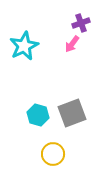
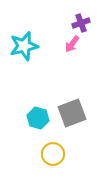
cyan star: rotated 12 degrees clockwise
cyan hexagon: moved 3 px down
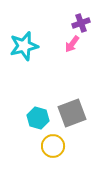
yellow circle: moved 8 px up
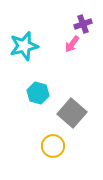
purple cross: moved 2 px right, 1 px down
gray square: rotated 28 degrees counterclockwise
cyan hexagon: moved 25 px up
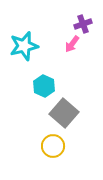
cyan hexagon: moved 6 px right, 7 px up; rotated 10 degrees clockwise
gray square: moved 8 px left
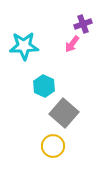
cyan star: rotated 12 degrees clockwise
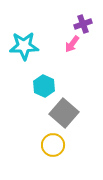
yellow circle: moved 1 px up
